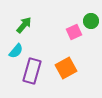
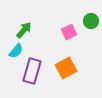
green arrow: moved 5 px down
pink square: moved 5 px left
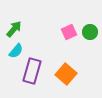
green circle: moved 1 px left, 11 px down
green arrow: moved 10 px left, 1 px up
orange square: moved 6 px down; rotated 20 degrees counterclockwise
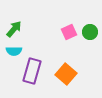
cyan semicircle: moved 2 px left; rotated 49 degrees clockwise
